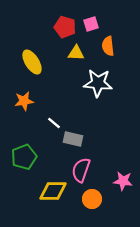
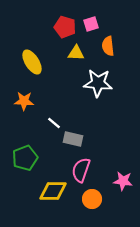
orange star: rotated 12 degrees clockwise
green pentagon: moved 1 px right, 1 px down
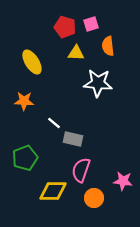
orange circle: moved 2 px right, 1 px up
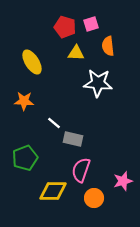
pink star: rotated 24 degrees counterclockwise
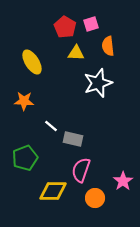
red pentagon: rotated 15 degrees clockwise
white star: rotated 24 degrees counterclockwise
white line: moved 3 px left, 3 px down
pink star: rotated 18 degrees counterclockwise
orange circle: moved 1 px right
